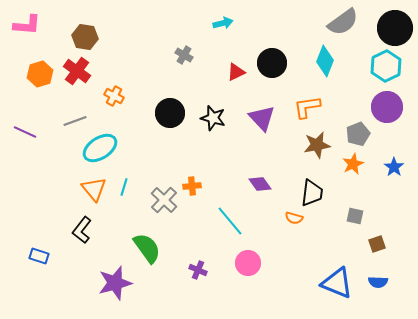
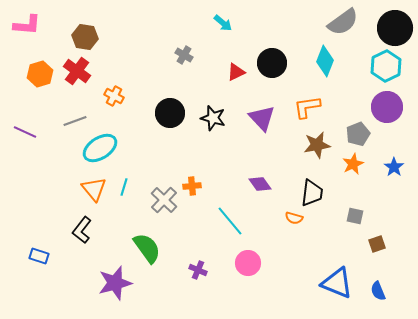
cyan arrow at (223, 23): rotated 54 degrees clockwise
blue semicircle at (378, 282): moved 9 px down; rotated 66 degrees clockwise
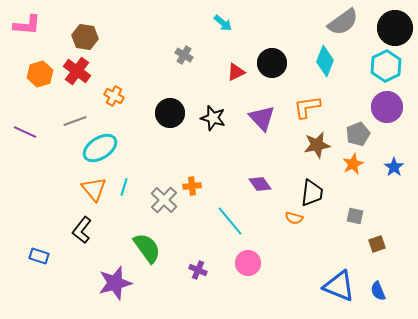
blue triangle at (337, 283): moved 2 px right, 3 px down
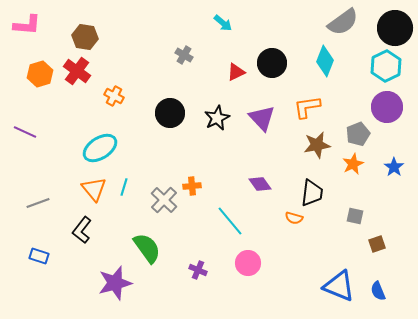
black star at (213, 118): moved 4 px right; rotated 30 degrees clockwise
gray line at (75, 121): moved 37 px left, 82 px down
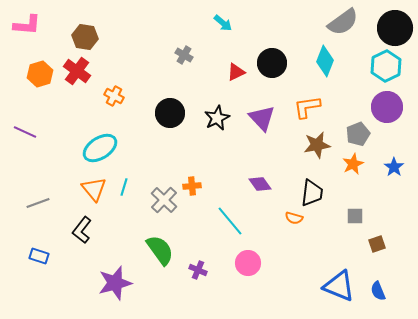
gray square at (355, 216): rotated 12 degrees counterclockwise
green semicircle at (147, 248): moved 13 px right, 2 px down
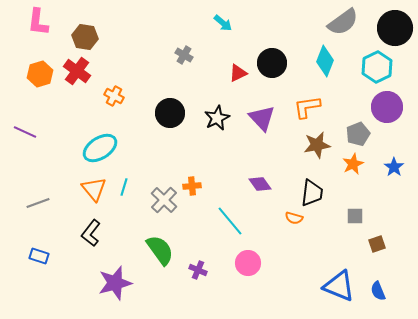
pink L-shape at (27, 25): moved 11 px right, 3 px up; rotated 92 degrees clockwise
cyan hexagon at (386, 66): moved 9 px left, 1 px down
red triangle at (236, 72): moved 2 px right, 1 px down
black L-shape at (82, 230): moved 9 px right, 3 px down
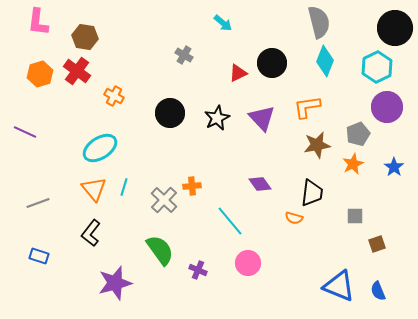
gray semicircle at (343, 22): moved 24 px left; rotated 68 degrees counterclockwise
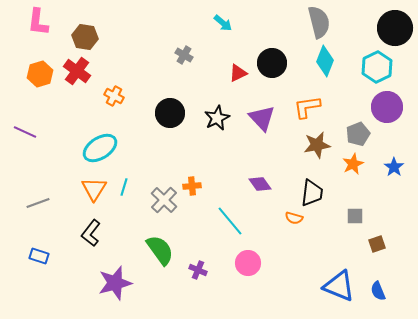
orange triangle at (94, 189): rotated 12 degrees clockwise
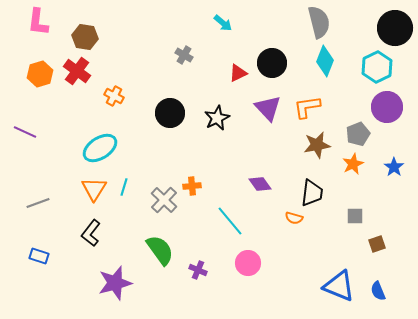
purple triangle at (262, 118): moved 6 px right, 10 px up
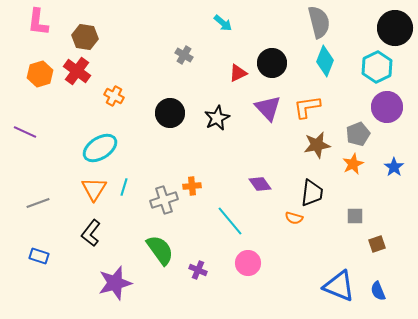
gray cross at (164, 200): rotated 28 degrees clockwise
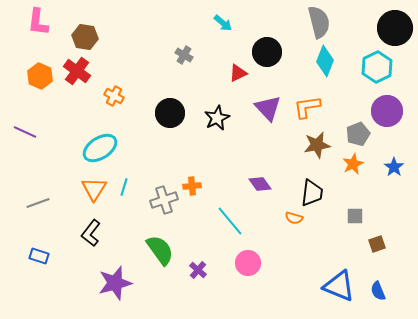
black circle at (272, 63): moved 5 px left, 11 px up
orange hexagon at (40, 74): moved 2 px down; rotated 20 degrees counterclockwise
purple circle at (387, 107): moved 4 px down
purple cross at (198, 270): rotated 18 degrees clockwise
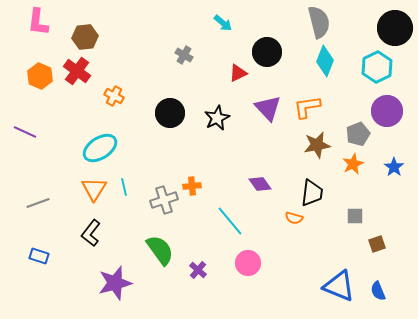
brown hexagon at (85, 37): rotated 15 degrees counterclockwise
cyan line at (124, 187): rotated 30 degrees counterclockwise
